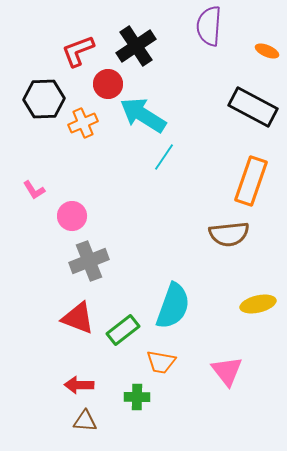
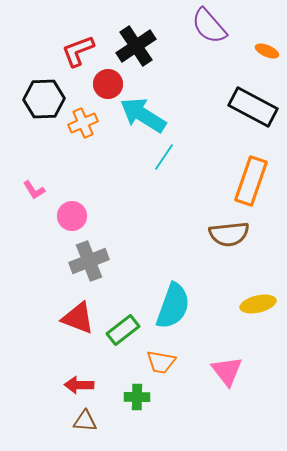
purple semicircle: rotated 45 degrees counterclockwise
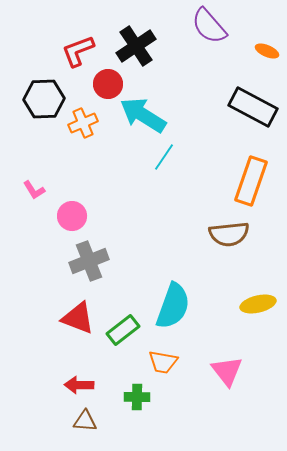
orange trapezoid: moved 2 px right
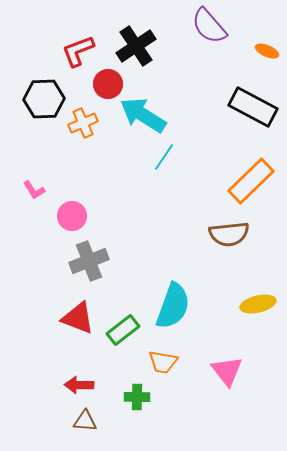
orange rectangle: rotated 27 degrees clockwise
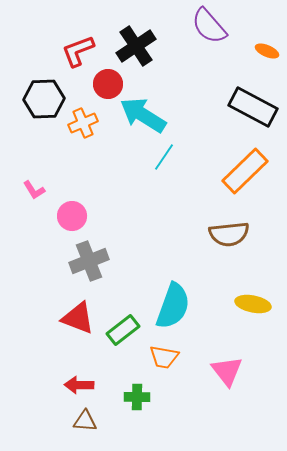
orange rectangle: moved 6 px left, 10 px up
yellow ellipse: moved 5 px left; rotated 24 degrees clockwise
orange trapezoid: moved 1 px right, 5 px up
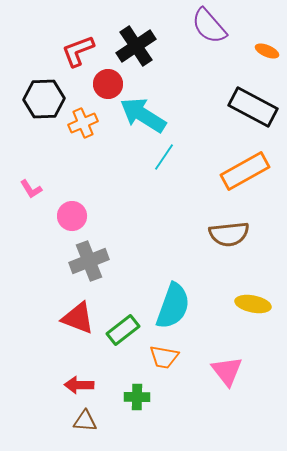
orange rectangle: rotated 15 degrees clockwise
pink L-shape: moved 3 px left, 1 px up
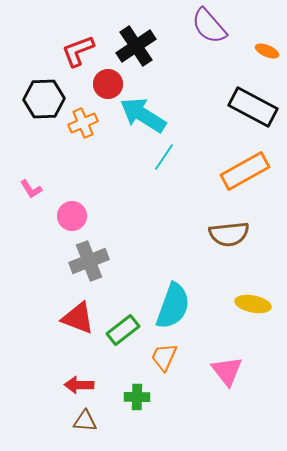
orange trapezoid: rotated 104 degrees clockwise
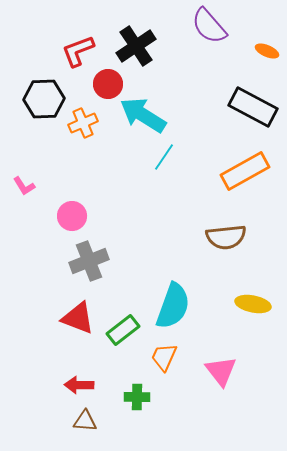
pink L-shape: moved 7 px left, 3 px up
brown semicircle: moved 3 px left, 3 px down
pink triangle: moved 6 px left
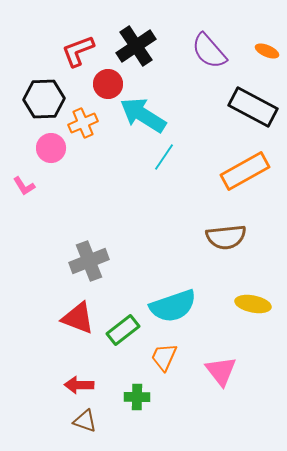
purple semicircle: moved 25 px down
pink circle: moved 21 px left, 68 px up
cyan semicircle: rotated 51 degrees clockwise
brown triangle: rotated 15 degrees clockwise
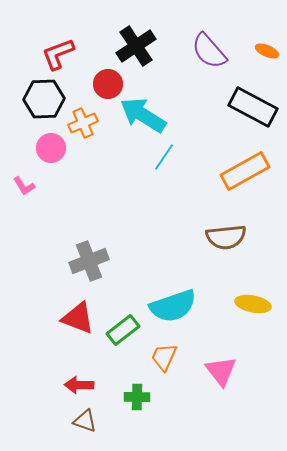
red L-shape: moved 20 px left, 3 px down
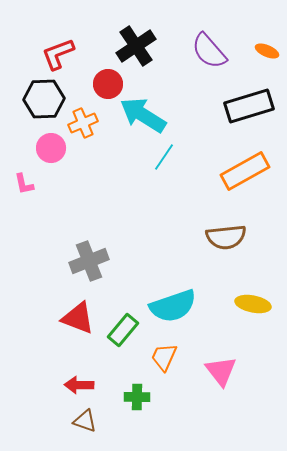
black rectangle: moved 4 px left, 1 px up; rotated 45 degrees counterclockwise
pink L-shape: moved 2 px up; rotated 20 degrees clockwise
green rectangle: rotated 12 degrees counterclockwise
